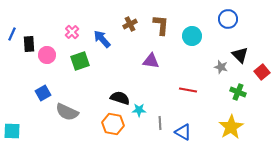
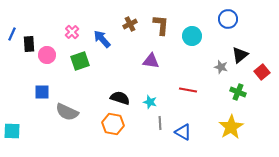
black triangle: rotated 36 degrees clockwise
blue square: moved 1 px left, 1 px up; rotated 28 degrees clockwise
cyan star: moved 11 px right, 8 px up; rotated 16 degrees clockwise
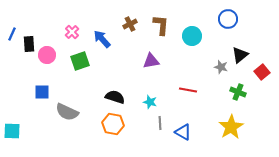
purple triangle: rotated 18 degrees counterclockwise
black semicircle: moved 5 px left, 1 px up
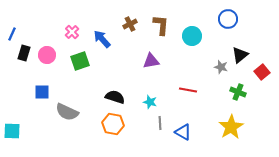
black rectangle: moved 5 px left, 9 px down; rotated 21 degrees clockwise
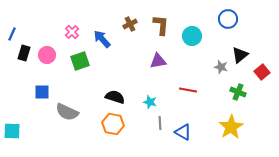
purple triangle: moved 7 px right
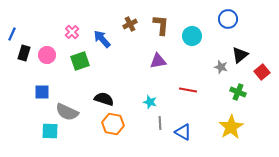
black semicircle: moved 11 px left, 2 px down
cyan square: moved 38 px right
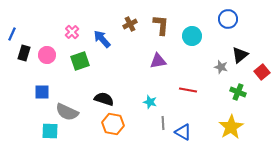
gray line: moved 3 px right
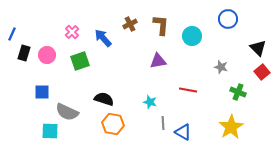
blue arrow: moved 1 px right, 1 px up
black triangle: moved 18 px right, 7 px up; rotated 36 degrees counterclockwise
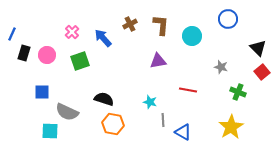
gray line: moved 3 px up
